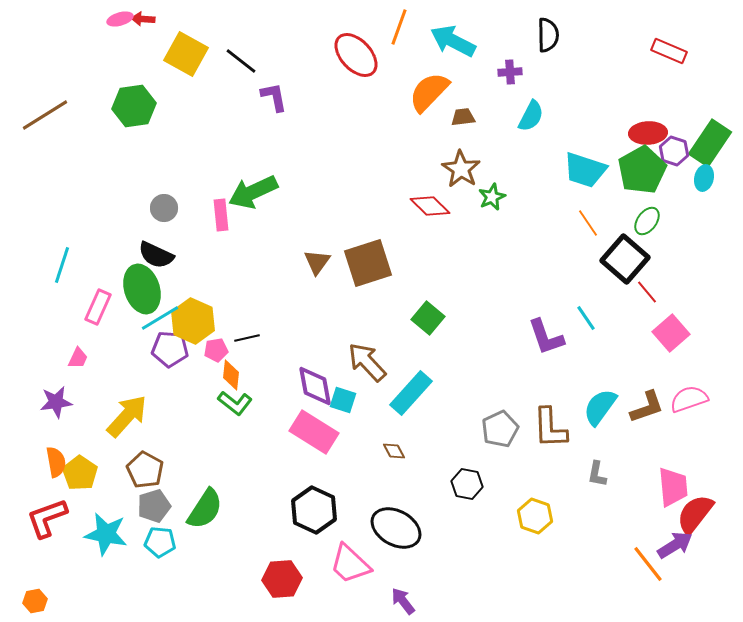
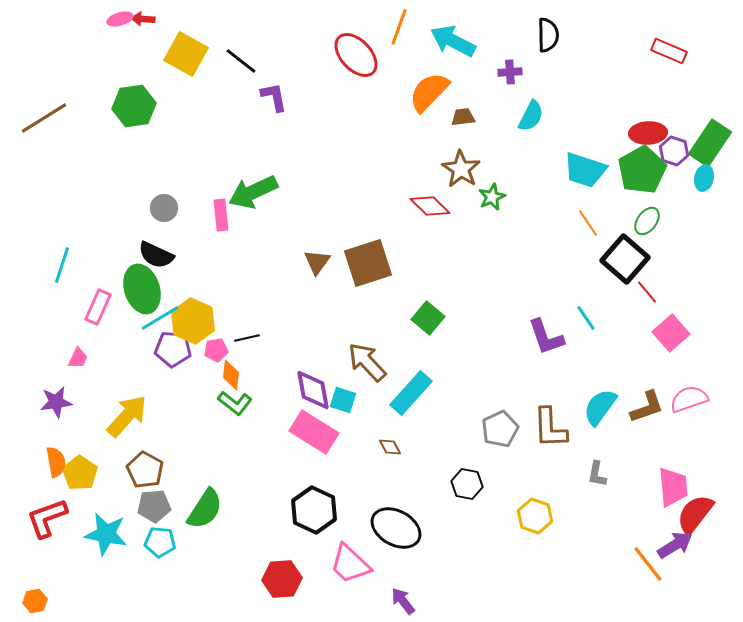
brown line at (45, 115): moved 1 px left, 3 px down
purple pentagon at (170, 349): moved 3 px right
purple diamond at (315, 386): moved 2 px left, 4 px down
brown diamond at (394, 451): moved 4 px left, 4 px up
gray pentagon at (154, 506): rotated 12 degrees clockwise
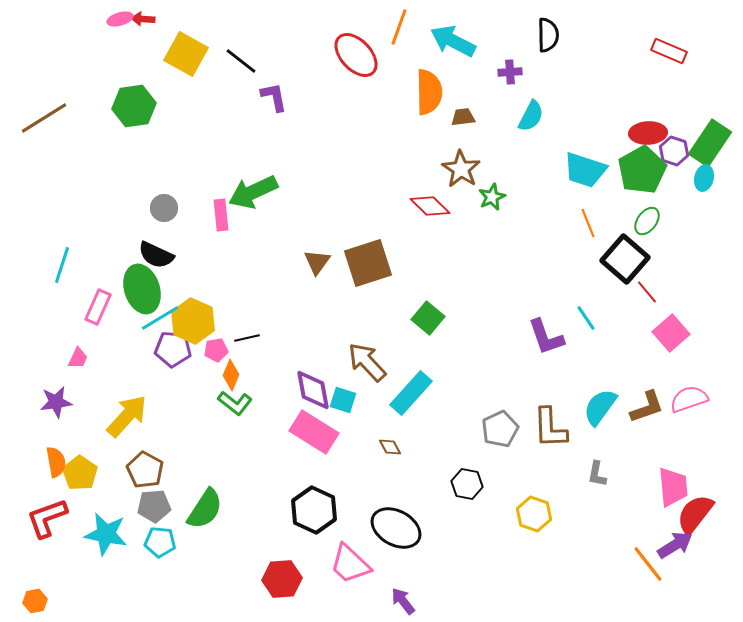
orange semicircle at (429, 92): rotated 135 degrees clockwise
orange line at (588, 223): rotated 12 degrees clockwise
orange diamond at (231, 375): rotated 16 degrees clockwise
yellow hexagon at (535, 516): moved 1 px left, 2 px up
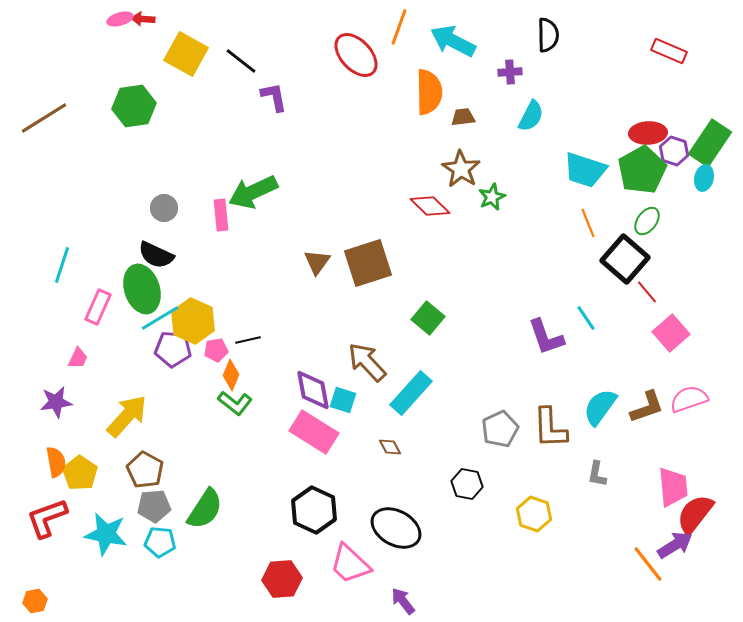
black line at (247, 338): moved 1 px right, 2 px down
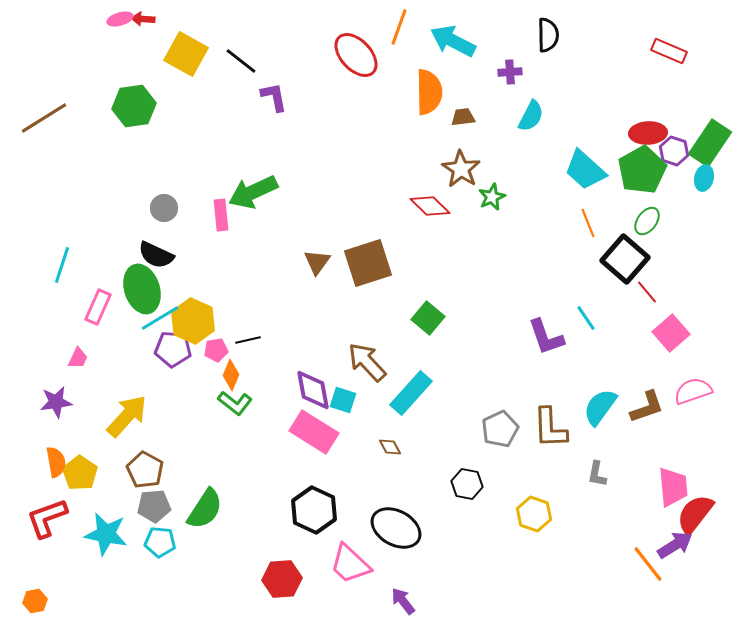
cyan trapezoid at (585, 170): rotated 24 degrees clockwise
pink semicircle at (689, 399): moved 4 px right, 8 px up
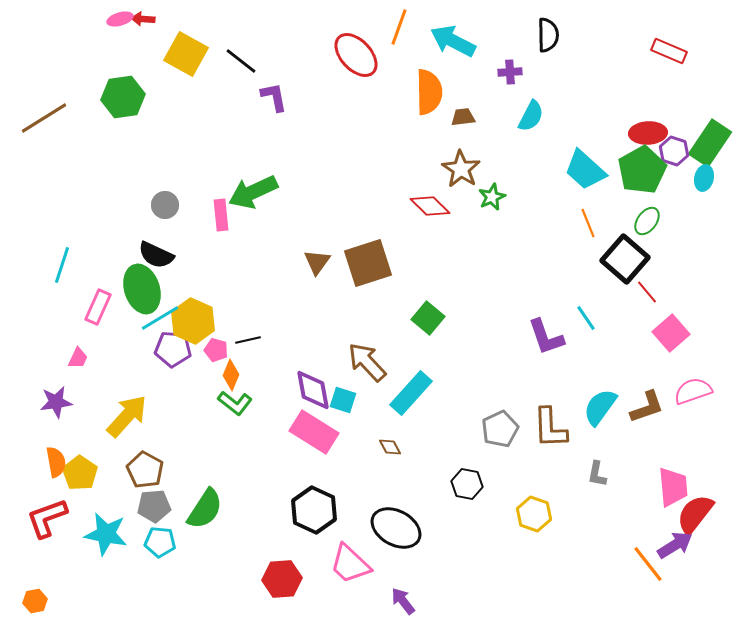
green hexagon at (134, 106): moved 11 px left, 9 px up
gray circle at (164, 208): moved 1 px right, 3 px up
pink pentagon at (216, 350): rotated 25 degrees clockwise
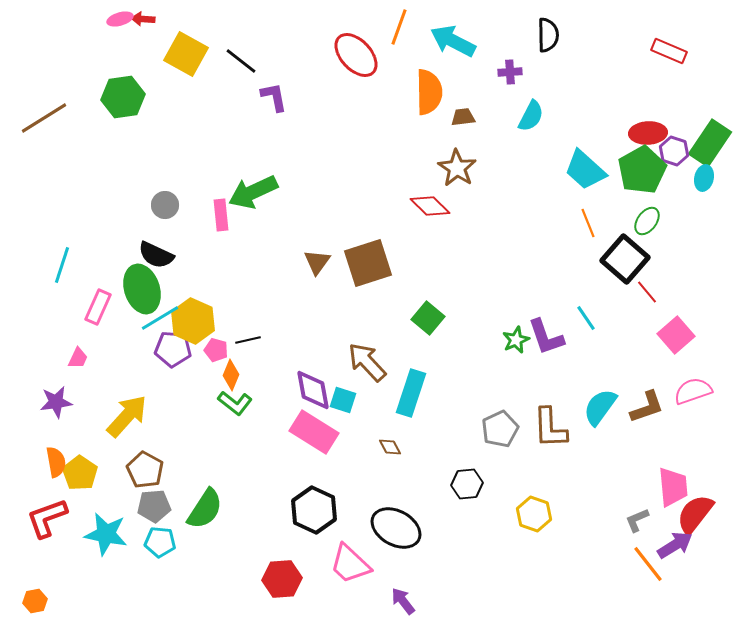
brown star at (461, 169): moved 4 px left, 1 px up
green star at (492, 197): moved 24 px right, 143 px down
pink square at (671, 333): moved 5 px right, 2 px down
cyan rectangle at (411, 393): rotated 24 degrees counterclockwise
gray L-shape at (597, 474): moved 40 px right, 46 px down; rotated 56 degrees clockwise
black hexagon at (467, 484): rotated 16 degrees counterclockwise
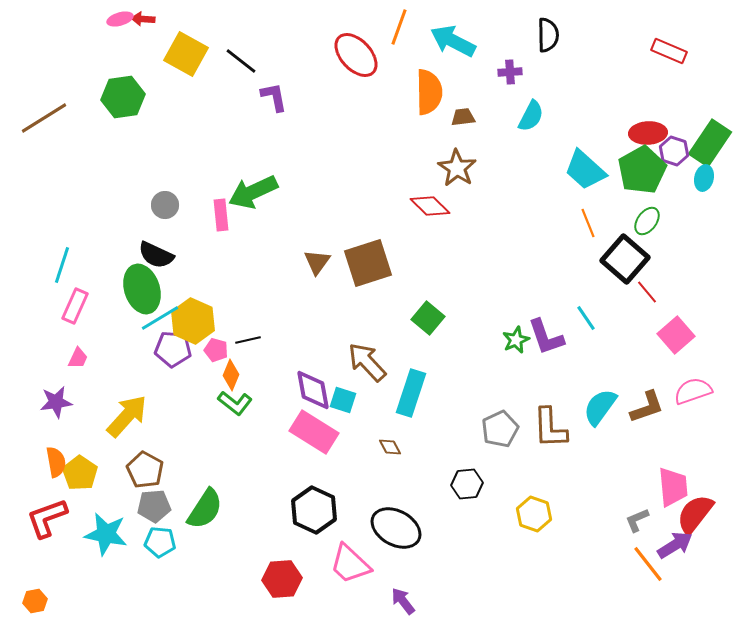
pink rectangle at (98, 307): moved 23 px left, 1 px up
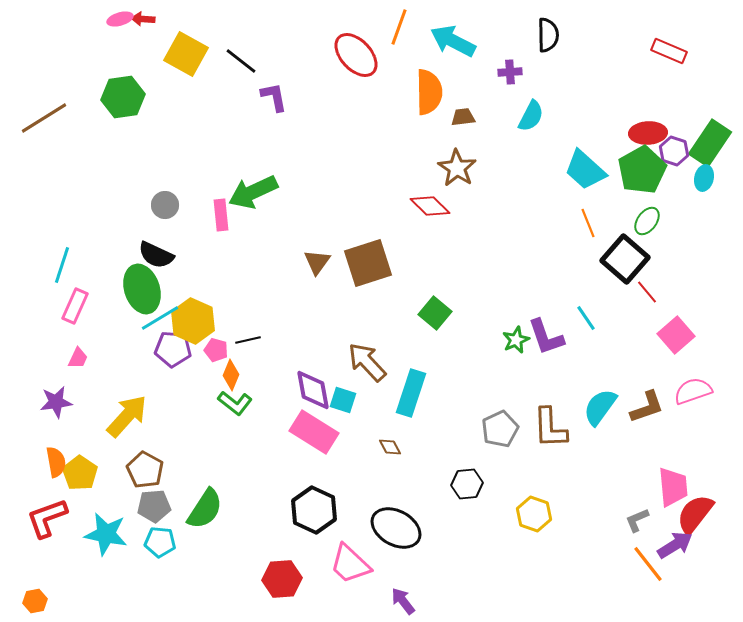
green square at (428, 318): moved 7 px right, 5 px up
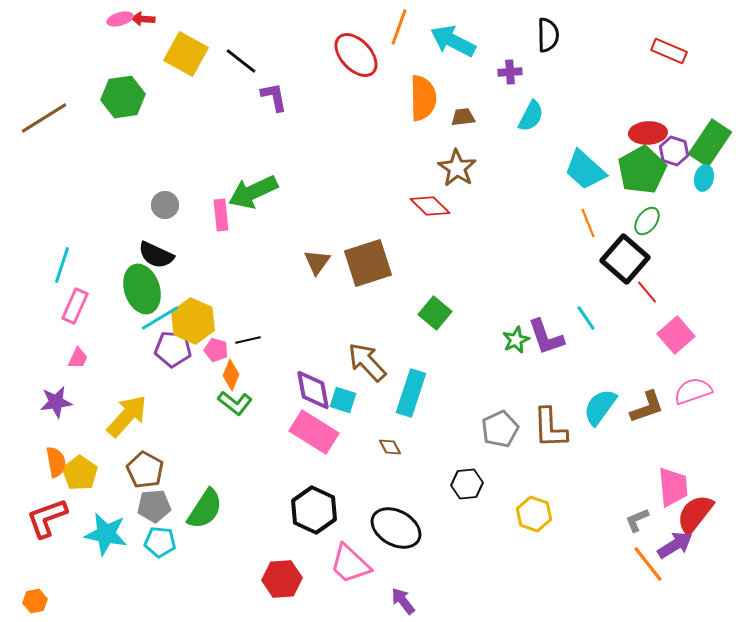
orange semicircle at (429, 92): moved 6 px left, 6 px down
